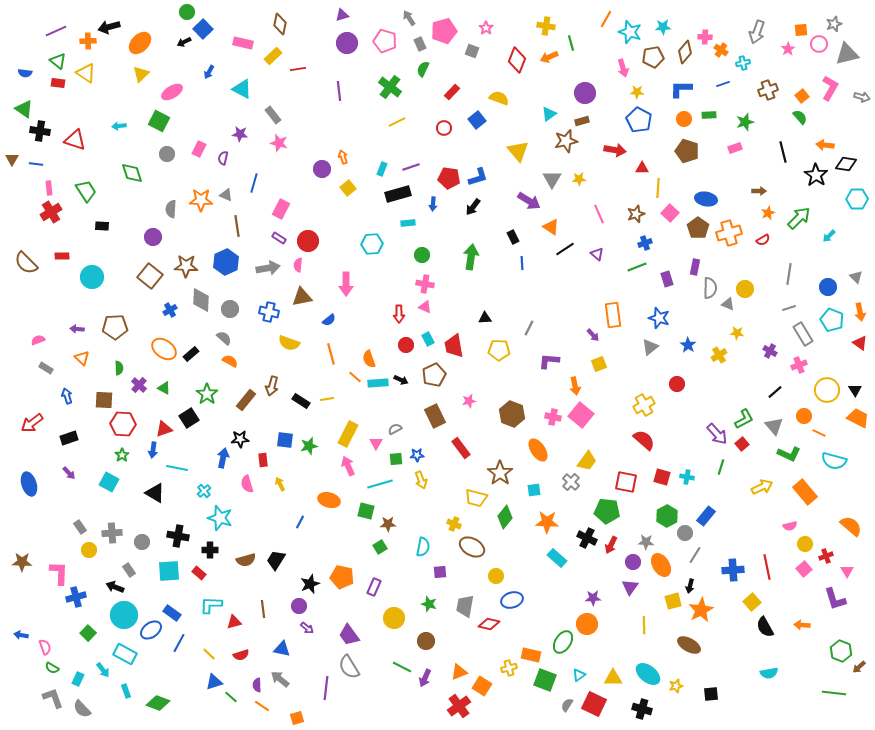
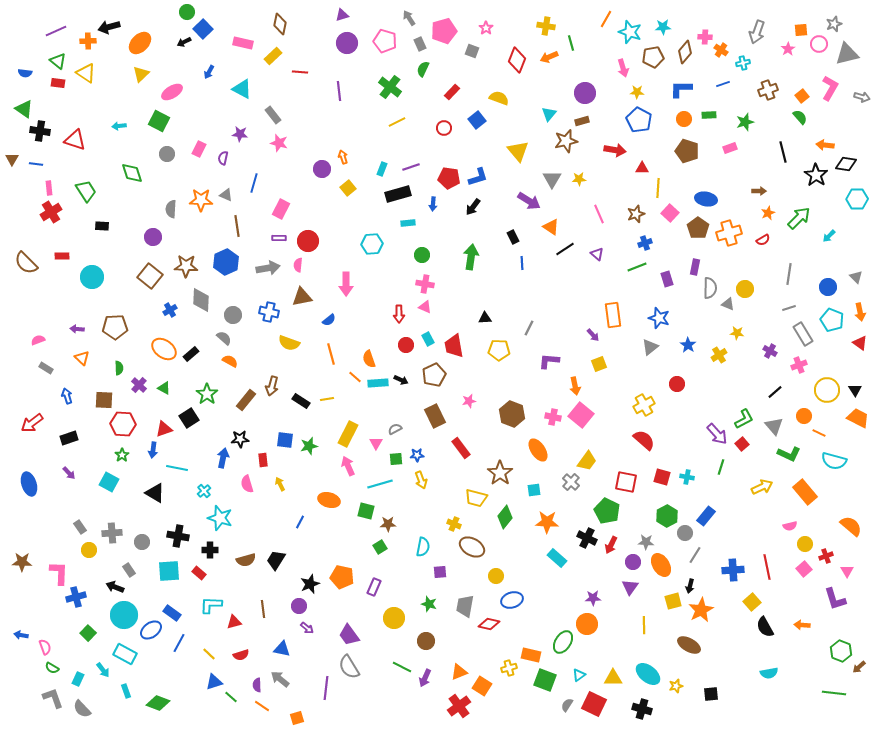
red line at (298, 69): moved 2 px right, 3 px down; rotated 14 degrees clockwise
cyan triangle at (549, 114): rotated 14 degrees counterclockwise
pink rectangle at (735, 148): moved 5 px left
purple rectangle at (279, 238): rotated 32 degrees counterclockwise
gray circle at (230, 309): moved 3 px right, 6 px down
green pentagon at (607, 511): rotated 20 degrees clockwise
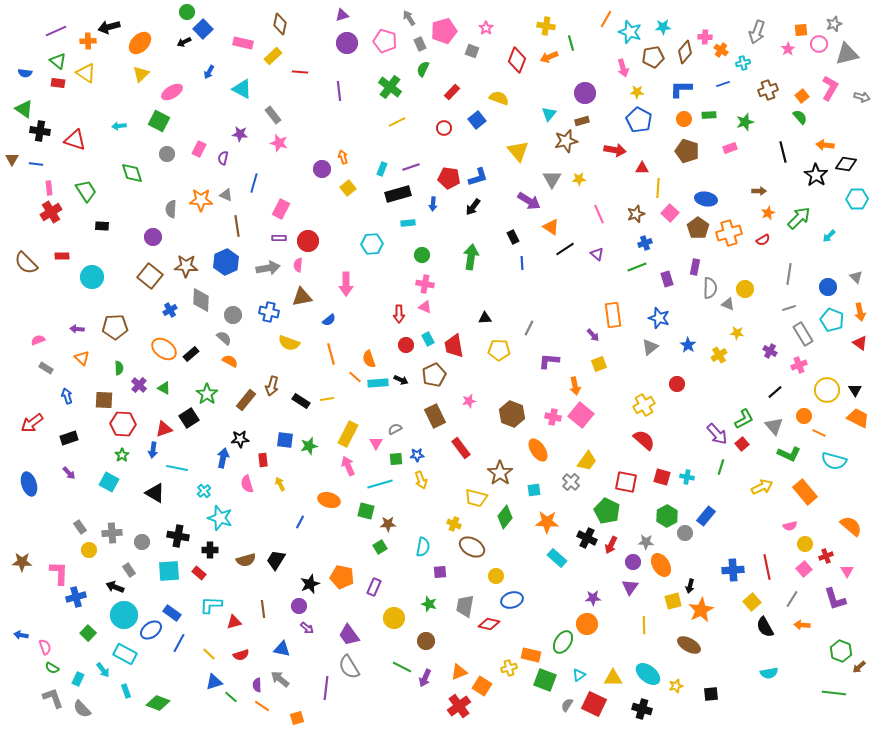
gray line at (695, 555): moved 97 px right, 44 px down
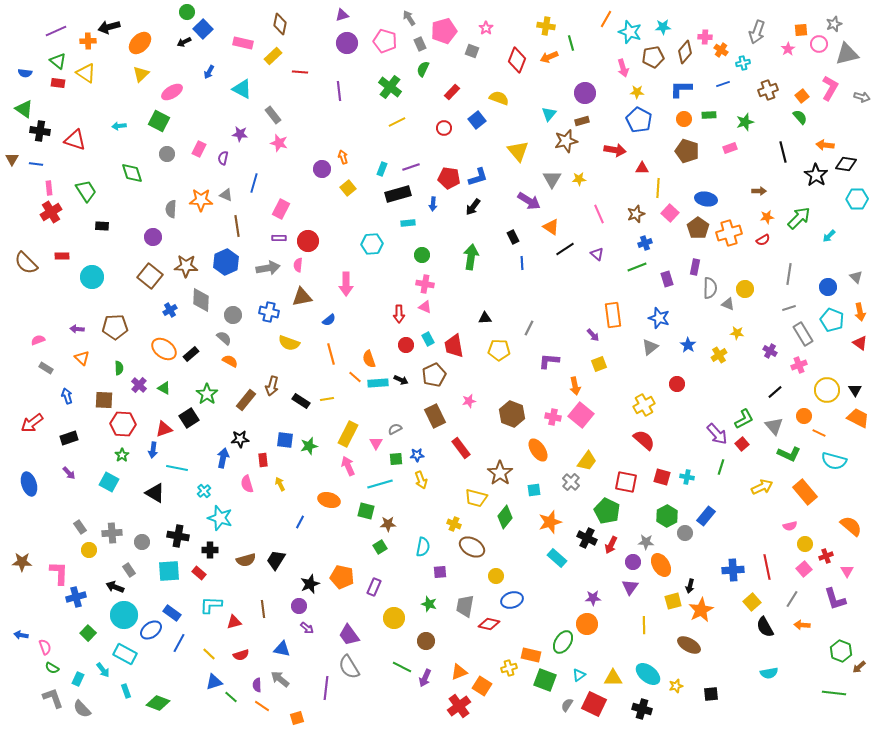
orange star at (768, 213): moved 1 px left, 4 px down; rotated 16 degrees clockwise
orange star at (547, 522): moved 3 px right; rotated 20 degrees counterclockwise
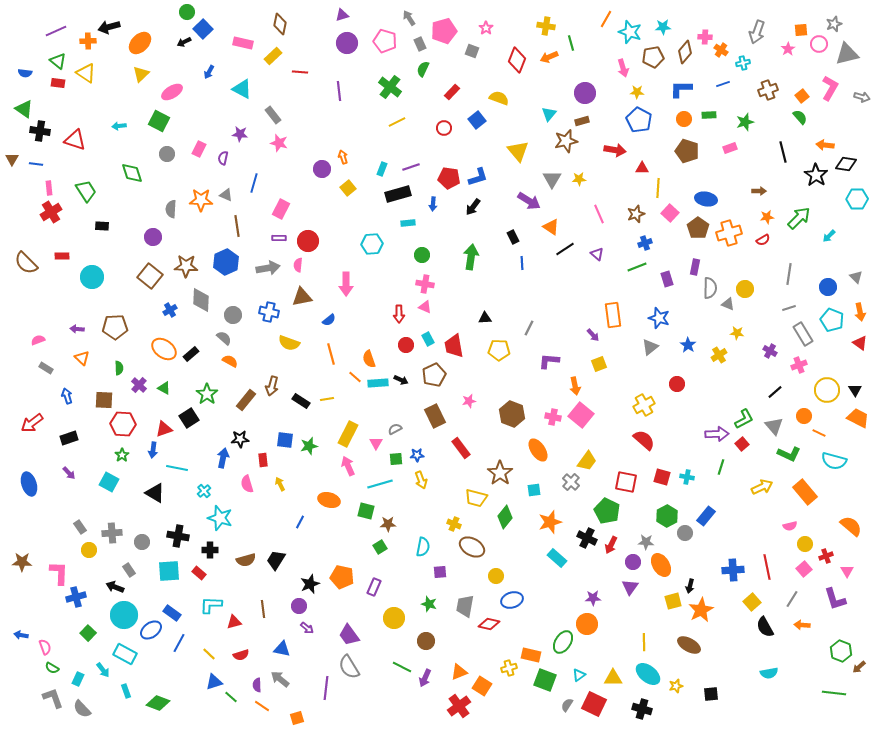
purple arrow at (717, 434): rotated 50 degrees counterclockwise
yellow line at (644, 625): moved 17 px down
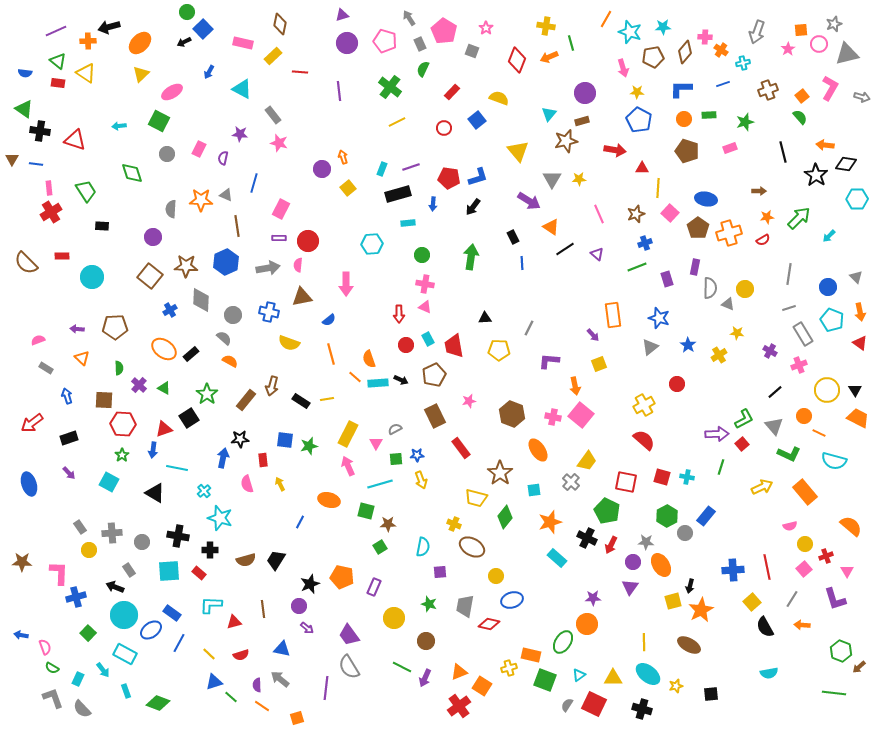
pink pentagon at (444, 31): rotated 25 degrees counterclockwise
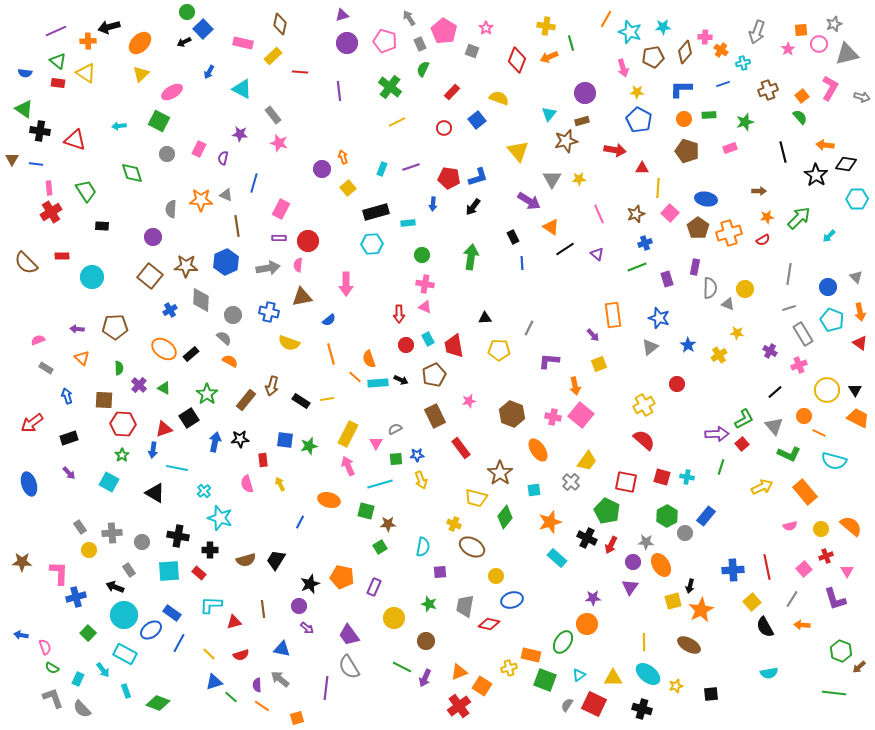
black rectangle at (398, 194): moved 22 px left, 18 px down
blue arrow at (223, 458): moved 8 px left, 16 px up
yellow circle at (805, 544): moved 16 px right, 15 px up
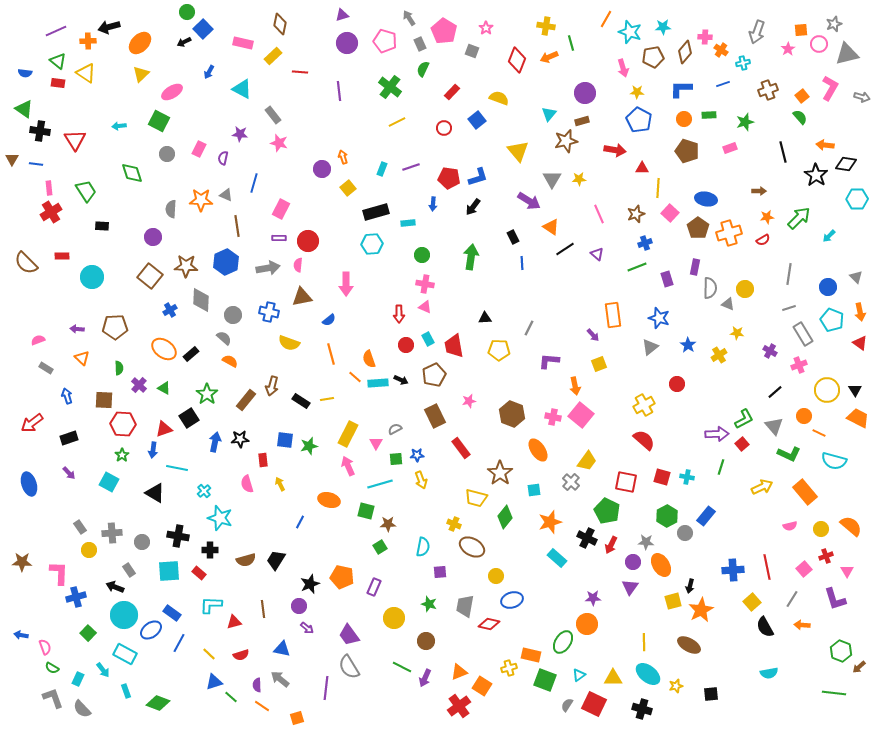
red triangle at (75, 140): rotated 40 degrees clockwise
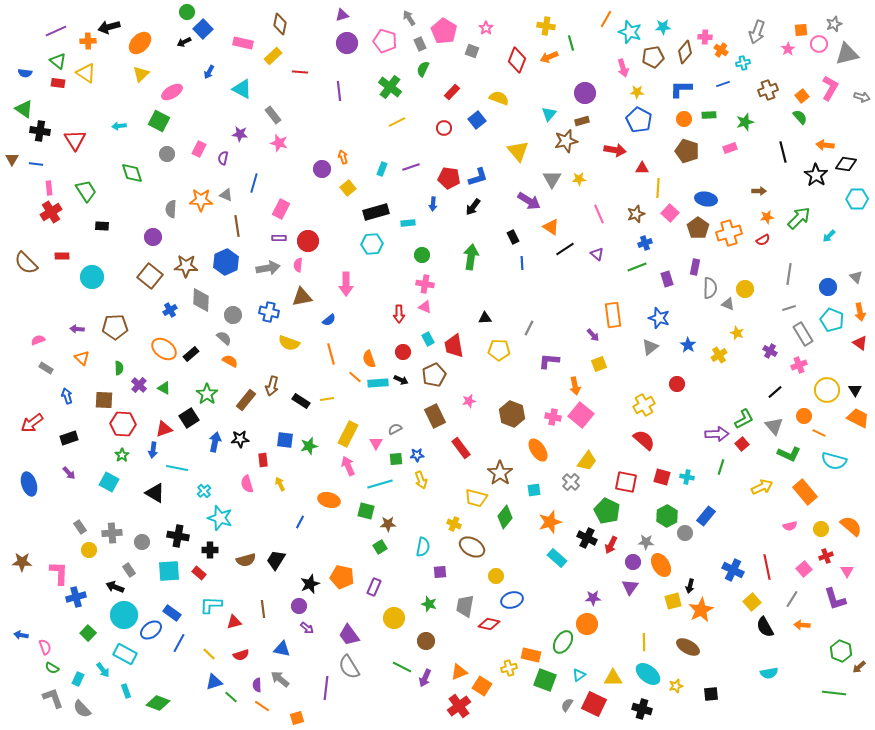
yellow star at (737, 333): rotated 16 degrees clockwise
red circle at (406, 345): moved 3 px left, 7 px down
blue cross at (733, 570): rotated 30 degrees clockwise
brown ellipse at (689, 645): moved 1 px left, 2 px down
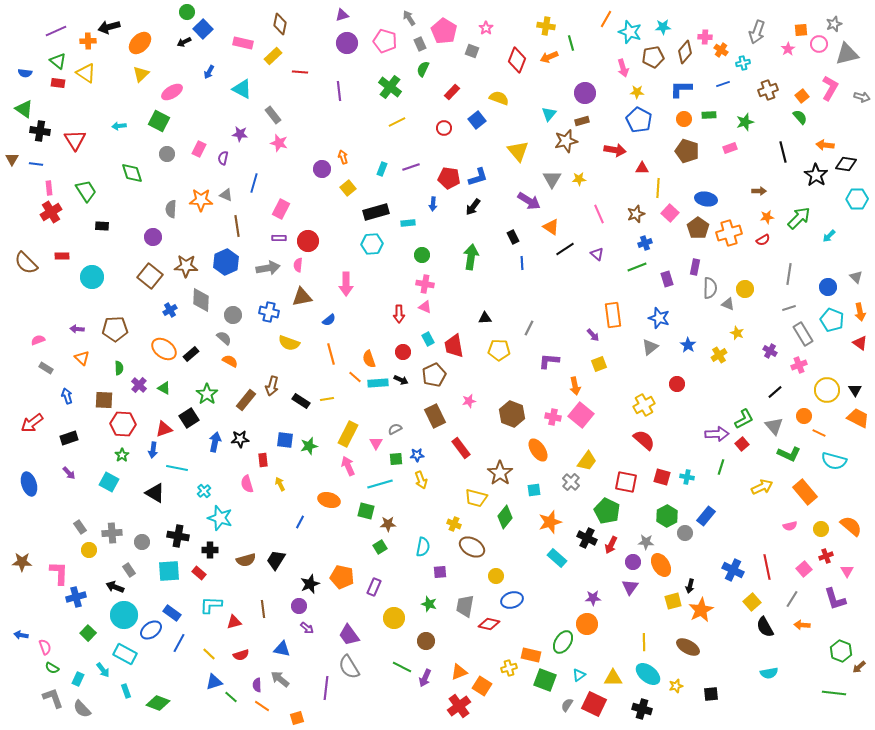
brown pentagon at (115, 327): moved 2 px down
